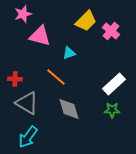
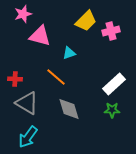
pink cross: rotated 36 degrees clockwise
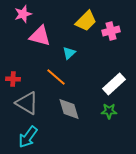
cyan triangle: rotated 24 degrees counterclockwise
red cross: moved 2 px left
green star: moved 3 px left, 1 px down
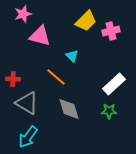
cyan triangle: moved 3 px right, 3 px down; rotated 32 degrees counterclockwise
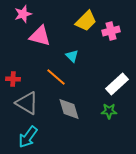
white rectangle: moved 3 px right
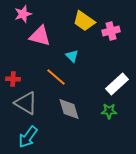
yellow trapezoid: moved 2 px left; rotated 80 degrees clockwise
gray triangle: moved 1 px left
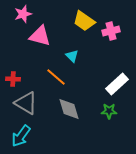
cyan arrow: moved 7 px left, 1 px up
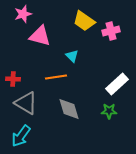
orange line: rotated 50 degrees counterclockwise
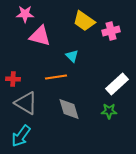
pink star: moved 2 px right; rotated 18 degrees clockwise
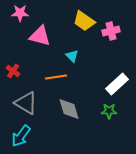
pink star: moved 5 px left, 1 px up
red cross: moved 8 px up; rotated 32 degrees clockwise
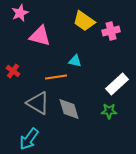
pink star: rotated 24 degrees counterclockwise
cyan triangle: moved 3 px right, 5 px down; rotated 32 degrees counterclockwise
gray triangle: moved 12 px right
cyan arrow: moved 8 px right, 3 px down
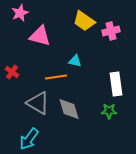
red cross: moved 1 px left, 1 px down
white rectangle: moved 1 px left; rotated 55 degrees counterclockwise
